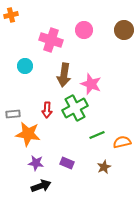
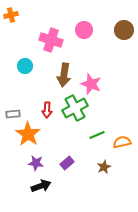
orange star: rotated 25 degrees clockwise
purple rectangle: rotated 64 degrees counterclockwise
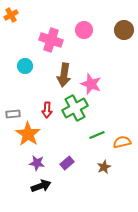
orange cross: rotated 16 degrees counterclockwise
purple star: moved 1 px right
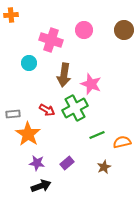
orange cross: rotated 24 degrees clockwise
cyan circle: moved 4 px right, 3 px up
red arrow: rotated 63 degrees counterclockwise
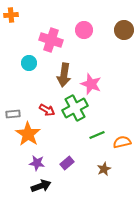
brown star: moved 2 px down
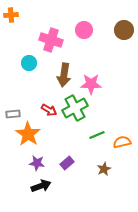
pink star: rotated 20 degrees counterclockwise
red arrow: moved 2 px right
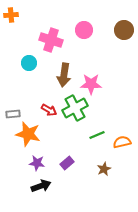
orange star: rotated 20 degrees counterclockwise
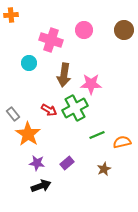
gray rectangle: rotated 56 degrees clockwise
orange star: rotated 20 degrees clockwise
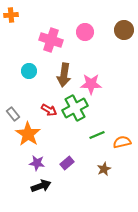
pink circle: moved 1 px right, 2 px down
cyan circle: moved 8 px down
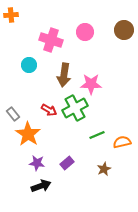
cyan circle: moved 6 px up
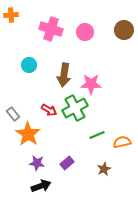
pink cross: moved 11 px up
